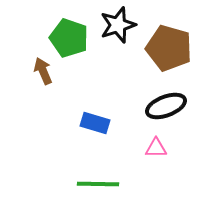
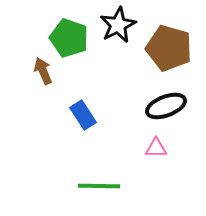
black star: rotated 9 degrees counterclockwise
blue rectangle: moved 12 px left, 8 px up; rotated 40 degrees clockwise
green line: moved 1 px right, 2 px down
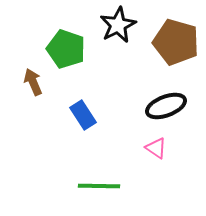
green pentagon: moved 3 px left, 11 px down
brown pentagon: moved 7 px right, 6 px up
brown arrow: moved 10 px left, 11 px down
pink triangle: rotated 35 degrees clockwise
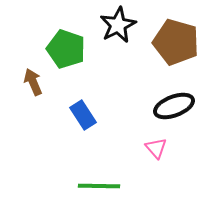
black ellipse: moved 8 px right
pink triangle: rotated 15 degrees clockwise
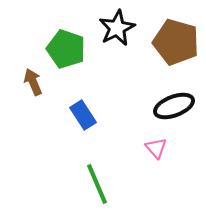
black star: moved 1 px left, 3 px down
green line: moved 2 px left, 2 px up; rotated 66 degrees clockwise
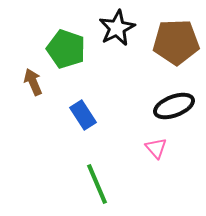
brown pentagon: rotated 18 degrees counterclockwise
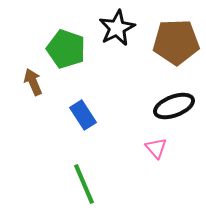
green line: moved 13 px left
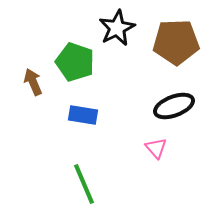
green pentagon: moved 9 px right, 13 px down
blue rectangle: rotated 48 degrees counterclockwise
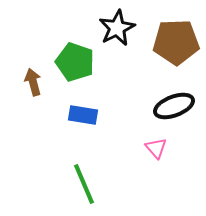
brown arrow: rotated 8 degrees clockwise
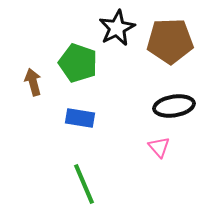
brown pentagon: moved 6 px left, 1 px up
green pentagon: moved 3 px right, 1 px down
black ellipse: rotated 12 degrees clockwise
blue rectangle: moved 3 px left, 3 px down
pink triangle: moved 3 px right, 1 px up
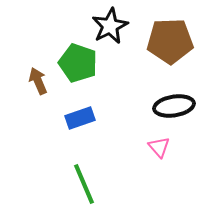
black star: moved 7 px left, 2 px up
brown arrow: moved 5 px right, 1 px up; rotated 8 degrees counterclockwise
blue rectangle: rotated 28 degrees counterclockwise
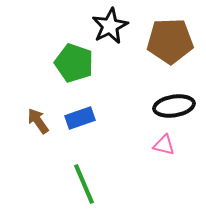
green pentagon: moved 4 px left
brown arrow: moved 40 px down; rotated 12 degrees counterclockwise
pink triangle: moved 5 px right, 2 px up; rotated 35 degrees counterclockwise
